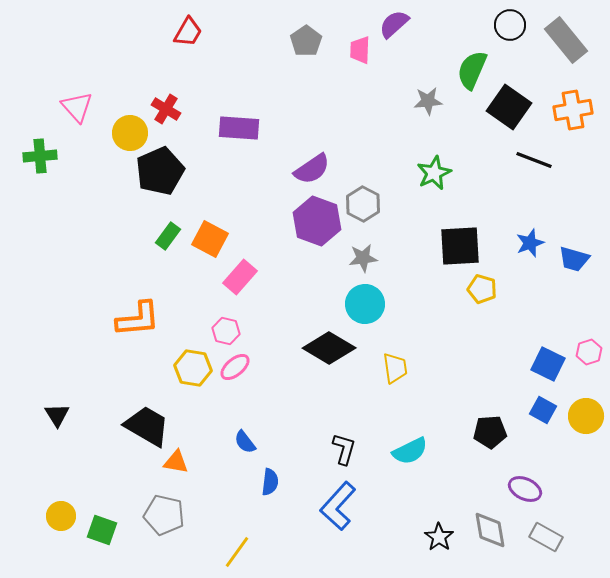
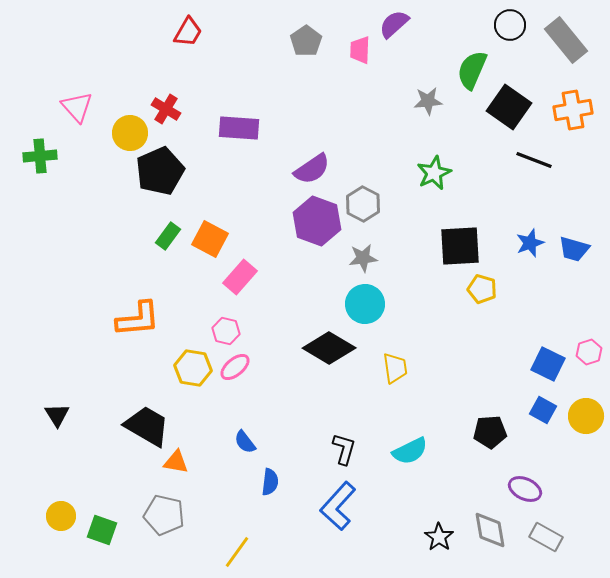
blue trapezoid at (574, 259): moved 10 px up
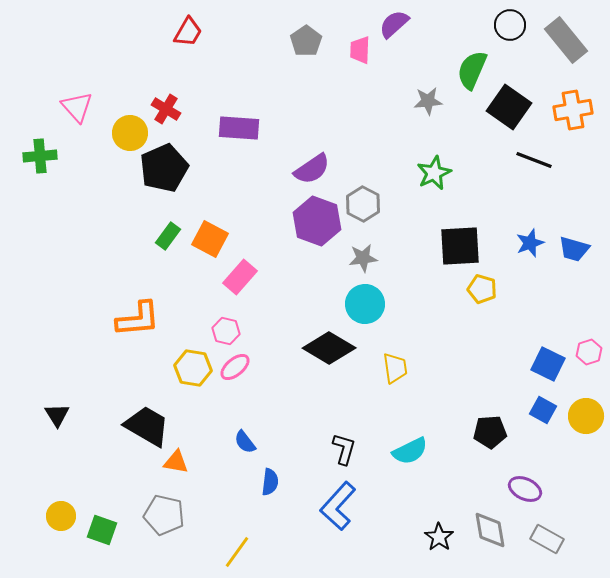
black pentagon at (160, 171): moved 4 px right, 3 px up
gray rectangle at (546, 537): moved 1 px right, 2 px down
